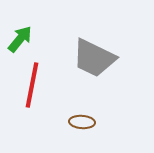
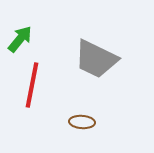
gray trapezoid: moved 2 px right, 1 px down
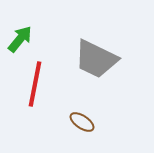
red line: moved 3 px right, 1 px up
brown ellipse: rotated 30 degrees clockwise
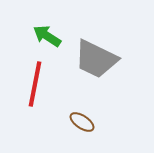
green arrow: moved 27 px right, 3 px up; rotated 96 degrees counterclockwise
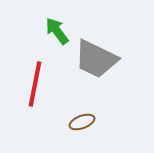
green arrow: moved 10 px right, 5 px up; rotated 20 degrees clockwise
brown ellipse: rotated 55 degrees counterclockwise
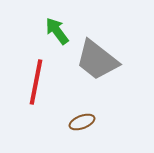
gray trapezoid: moved 1 px right, 1 px down; rotated 12 degrees clockwise
red line: moved 1 px right, 2 px up
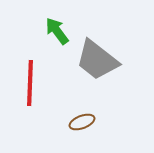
red line: moved 6 px left, 1 px down; rotated 9 degrees counterclockwise
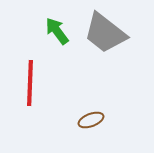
gray trapezoid: moved 8 px right, 27 px up
brown ellipse: moved 9 px right, 2 px up
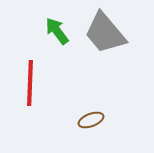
gray trapezoid: rotated 12 degrees clockwise
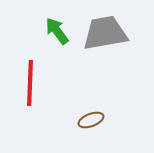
gray trapezoid: rotated 120 degrees clockwise
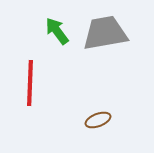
brown ellipse: moved 7 px right
